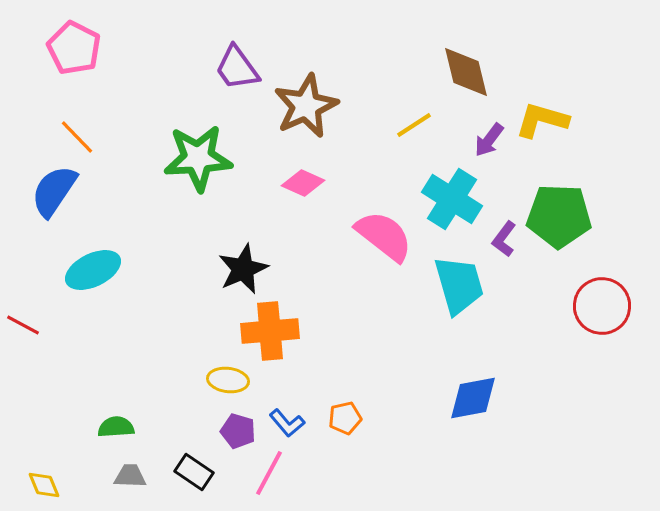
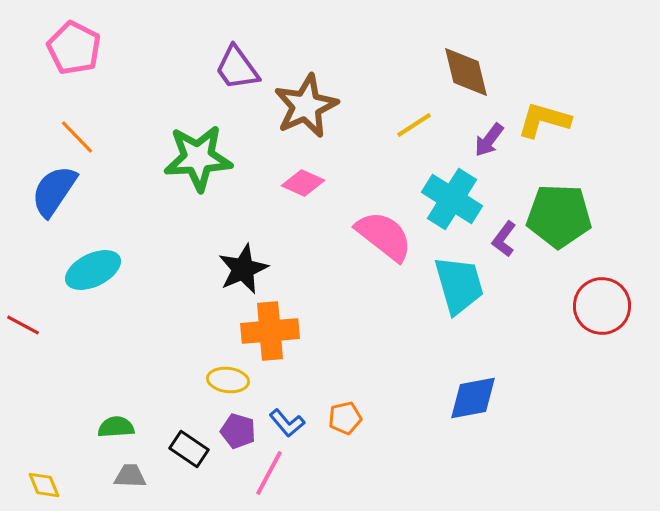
yellow L-shape: moved 2 px right
black rectangle: moved 5 px left, 23 px up
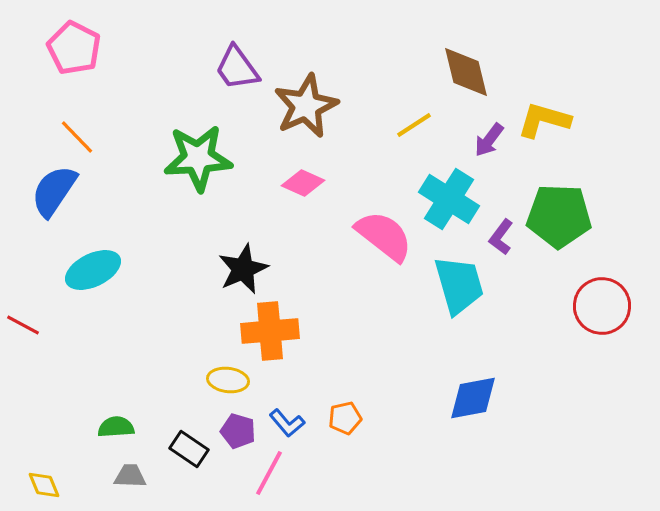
cyan cross: moved 3 px left
purple L-shape: moved 3 px left, 2 px up
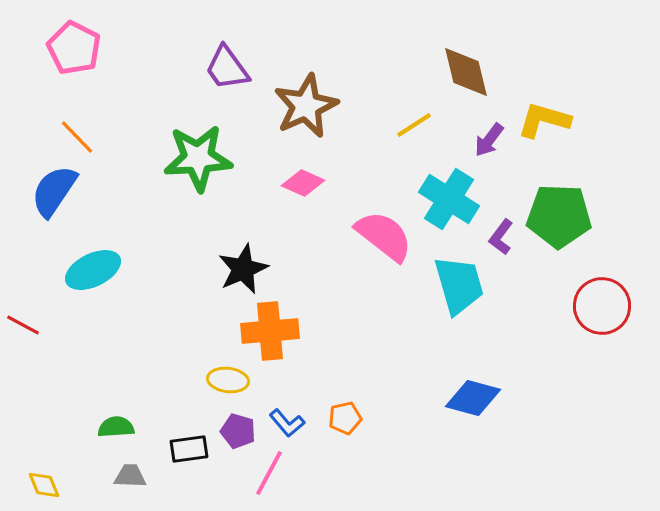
purple trapezoid: moved 10 px left
blue diamond: rotated 26 degrees clockwise
black rectangle: rotated 42 degrees counterclockwise
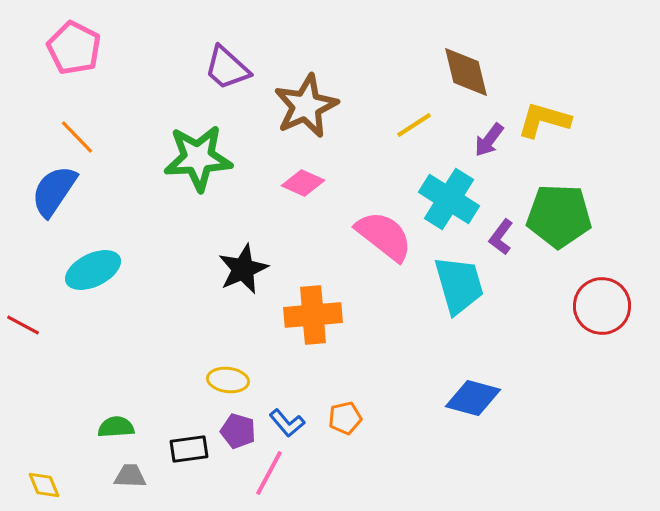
purple trapezoid: rotated 12 degrees counterclockwise
orange cross: moved 43 px right, 16 px up
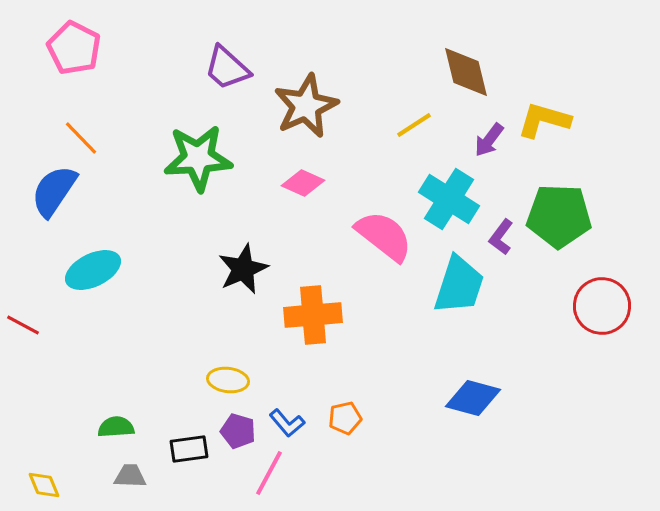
orange line: moved 4 px right, 1 px down
cyan trapezoid: rotated 34 degrees clockwise
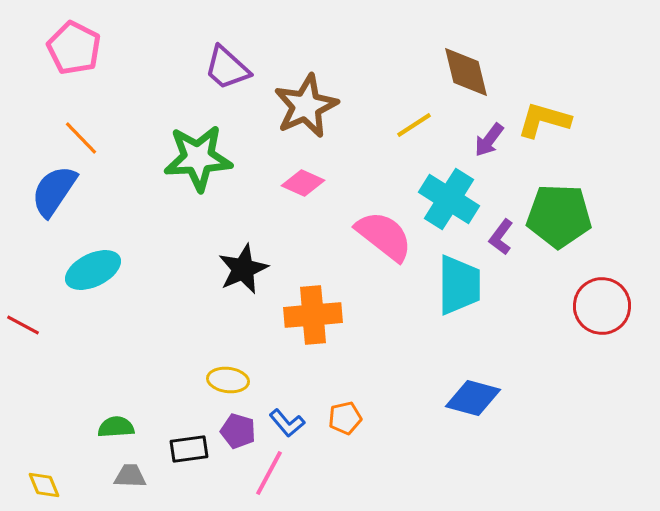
cyan trapezoid: rotated 18 degrees counterclockwise
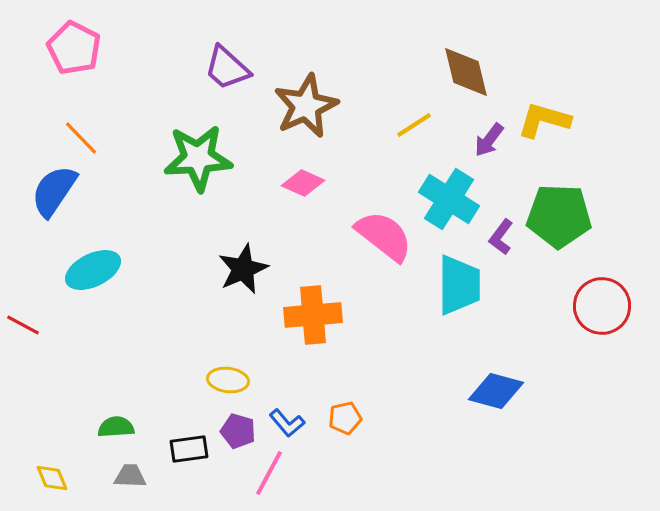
blue diamond: moved 23 px right, 7 px up
yellow diamond: moved 8 px right, 7 px up
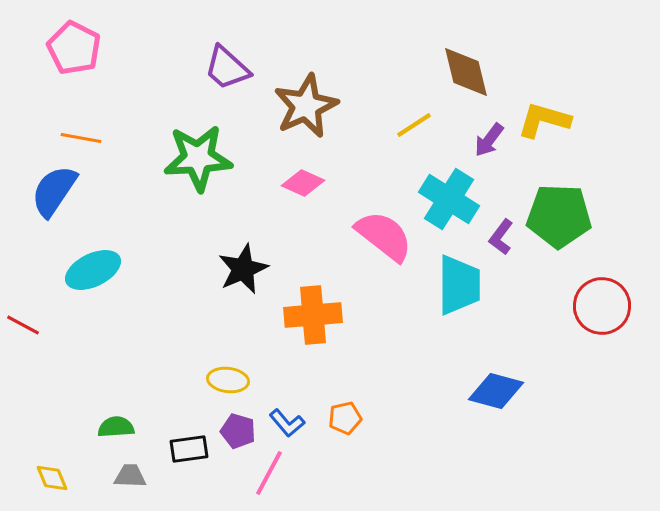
orange line: rotated 36 degrees counterclockwise
